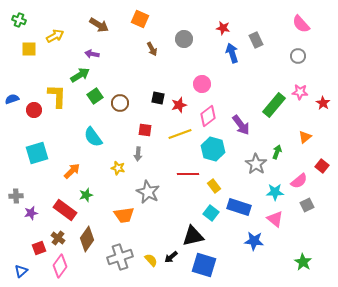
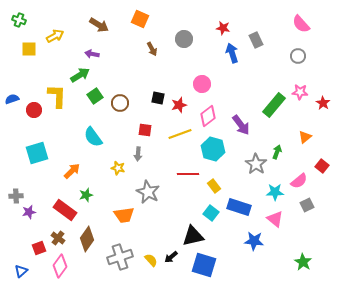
purple star at (31, 213): moved 2 px left, 1 px up
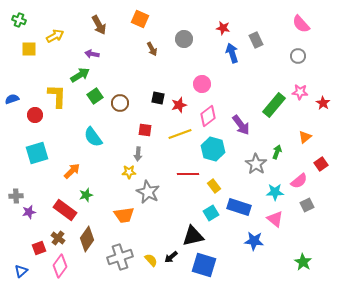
brown arrow at (99, 25): rotated 30 degrees clockwise
red circle at (34, 110): moved 1 px right, 5 px down
red square at (322, 166): moved 1 px left, 2 px up; rotated 16 degrees clockwise
yellow star at (118, 168): moved 11 px right, 4 px down; rotated 16 degrees counterclockwise
cyan square at (211, 213): rotated 21 degrees clockwise
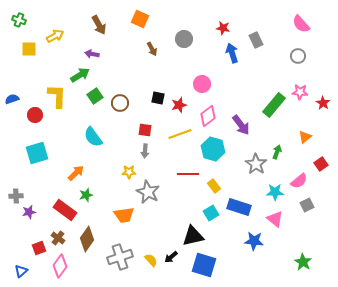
gray arrow at (138, 154): moved 7 px right, 3 px up
orange arrow at (72, 171): moved 4 px right, 2 px down
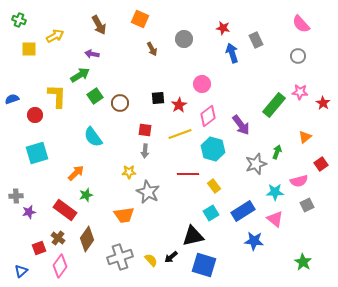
black square at (158, 98): rotated 16 degrees counterclockwise
red star at (179, 105): rotated 14 degrees counterclockwise
gray star at (256, 164): rotated 20 degrees clockwise
pink semicircle at (299, 181): rotated 24 degrees clockwise
blue rectangle at (239, 207): moved 4 px right, 4 px down; rotated 50 degrees counterclockwise
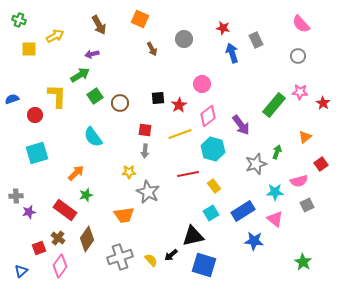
purple arrow at (92, 54): rotated 24 degrees counterclockwise
red line at (188, 174): rotated 10 degrees counterclockwise
black arrow at (171, 257): moved 2 px up
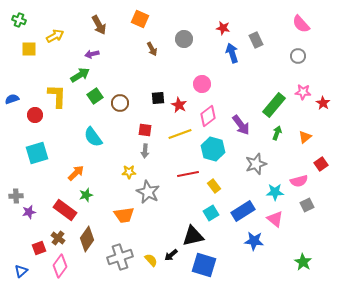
pink star at (300, 92): moved 3 px right
red star at (179, 105): rotated 14 degrees counterclockwise
green arrow at (277, 152): moved 19 px up
